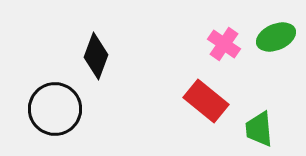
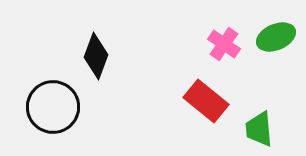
black circle: moved 2 px left, 2 px up
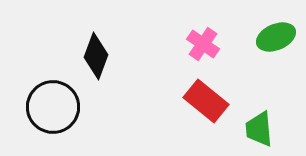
pink cross: moved 21 px left
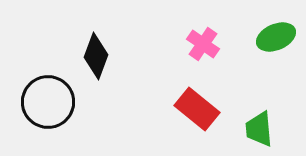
red rectangle: moved 9 px left, 8 px down
black circle: moved 5 px left, 5 px up
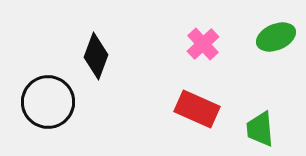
pink cross: rotated 12 degrees clockwise
red rectangle: rotated 15 degrees counterclockwise
green trapezoid: moved 1 px right
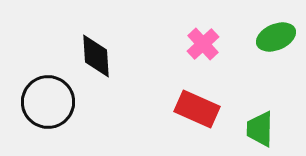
black diamond: rotated 24 degrees counterclockwise
green trapezoid: rotated 6 degrees clockwise
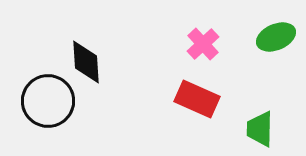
black diamond: moved 10 px left, 6 px down
black circle: moved 1 px up
red rectangle: moved 10 px up
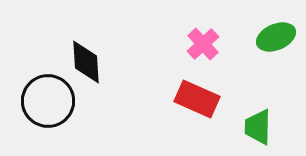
green trapezoid: moved 2 px left, 2 px up
